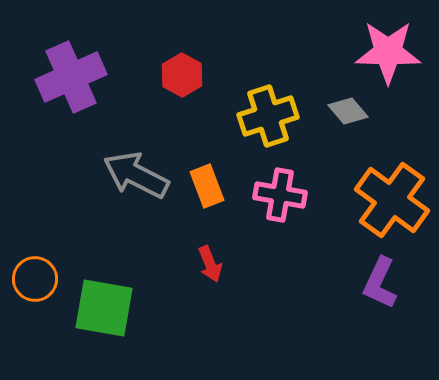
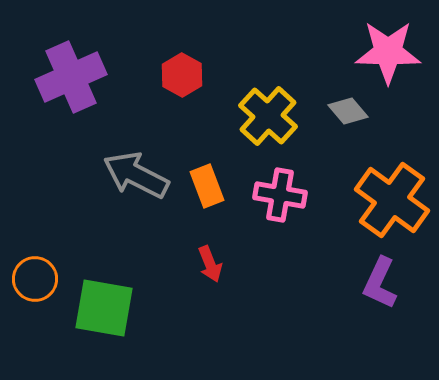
yellow cross: rotated 30 degrees counterclockwise
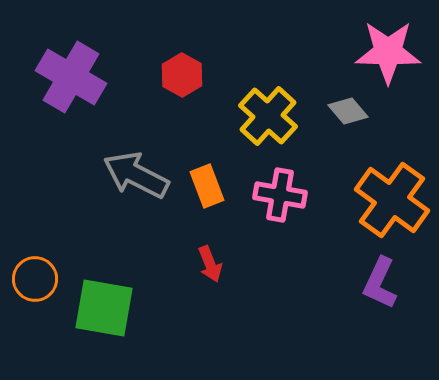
purple cross: rotated 36 degrees counterclockwise
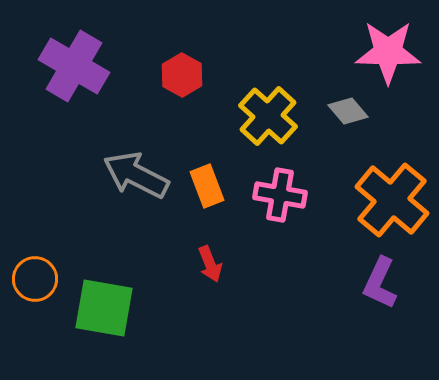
purple cross: moved 3 px right, 11 px up
orange cross: rotated 4 degrees clockwise
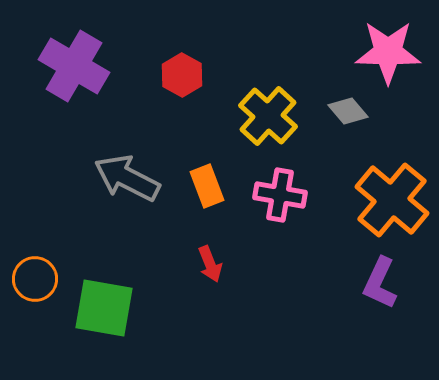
gray arrow: moved 9 px left, 3 px down
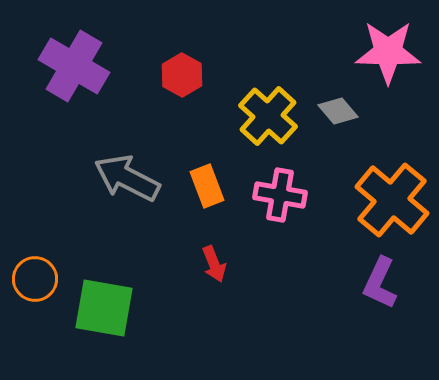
gray diamond: moved 10 px left
red arrow: moved 4 px right
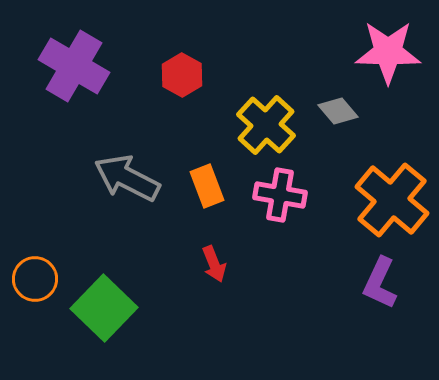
yellow cross: moved 2 px left, 9 px down
green square: rotated 34 degrees clockwise
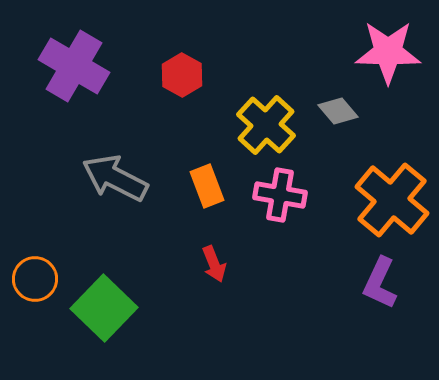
gray arrow: moved 12 px left
